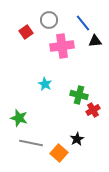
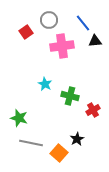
green cross: moved 9 px left, 1 px down
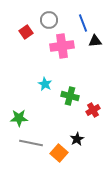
blue line: rotated 18 degrees clockwise
green star: rotated 18 degrees counterclockwise
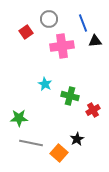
gray circle: moved 1 px up
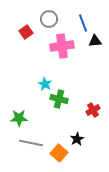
green cross: moved 11 px left, 3 px down
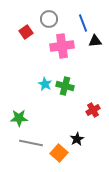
green cross: moved 6 px right, 13 px up
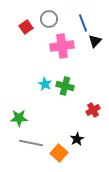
red square: moved 5 px up
black triangle: rotated 40 degrees counterclockwise
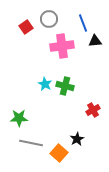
black triangle: rotated 40 degrees clockwise
